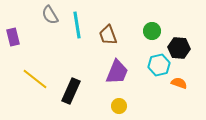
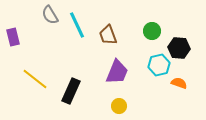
cyan line: rotated 16 degrees counterclockwise
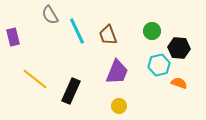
cyan line: moved 6 px down
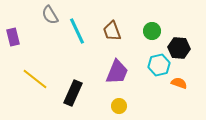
brown trapezoid: moved 4 px right, 4 px up
black rectangle: moved 2 px right, 2 px down
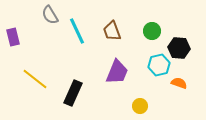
yellow circle: moved 21 px right
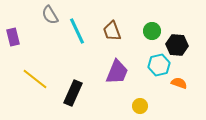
black hexagon: moved 2 px left, 3 px up
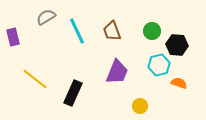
gray semicircle: moved 4 px left, 2 px down; rotated 90 degrees clockwise
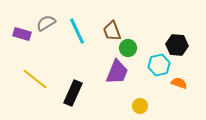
gray semicircle: moved 6 px down
green circle: moved 24 px left, 17 px down
purple rectangle: moved 9 px right, 3 px up; rotated 60 degrees counterclockwise
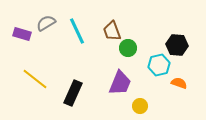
purple trapezoid: moved 3 px right, 11 px down
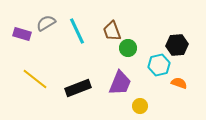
black hexagon: rotated 10 degrees counterclockwise
black rectangle: moved 5 px right, 5 px up; rotated 45 degrees clockwise
